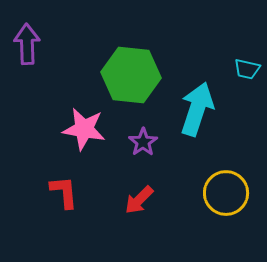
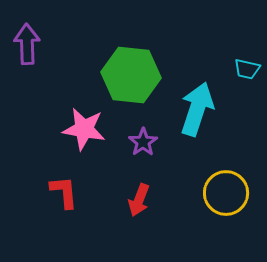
red arrow: rotated 24 degrees counterclockwise
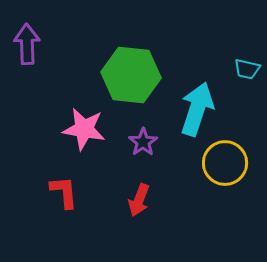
yellow circle: moved 1 px left, 30 px up
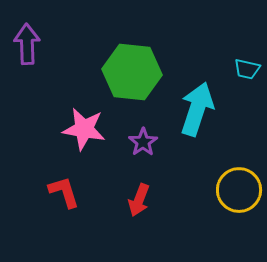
green hexagon: moved 1 px right, 3 px up
yellow circle: moved 14 px right, 27 px down
red L-shape: rotated 12 degrees counterclockwise
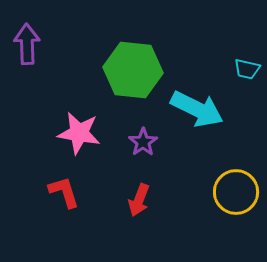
green hexagon: moved 1 px right, 2 px up
cyan arrow: rotated 98 degrees clockwise
pink star: moved 5 px left, 4 px down
yellow circle: moved 3 px left, 2 px down
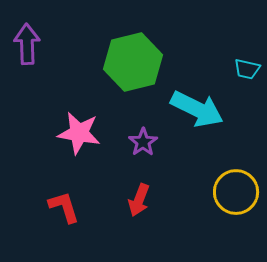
green hexagon: moved 8 px up; rotated 20 degrees counterclockwise
red L-shape: moved 15 px down
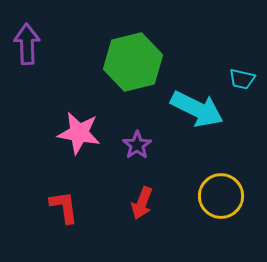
cyan trapezoid: moved 5 px left, 10 px down
purple star: moved 6 px left, 3 px down
yellow circle: moved 15 px left, 4 px down
red arrow: moved 3 px right, 3 px down
red L-shape: rotated 9 degrees clockwise
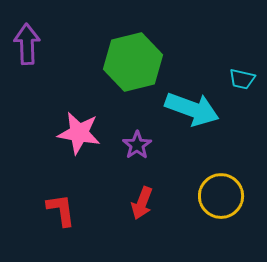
cyan arrow: moved 5 px left; rotated 6 degrees counterclockwise
red L-shape: moved 3 px left, 3 px down
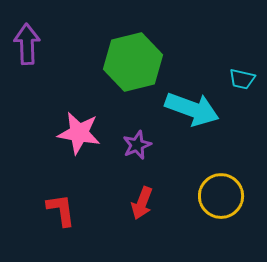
purple star: rotated 12 degrees clockwise
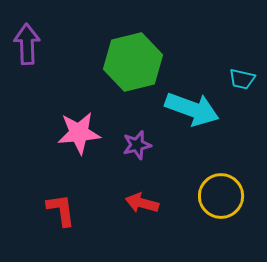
pink star: rotated 15 degrees counterclockwise
purple star: rotated 8 degrees clockwise
red arrow: rotated 84 degrees clockwise
